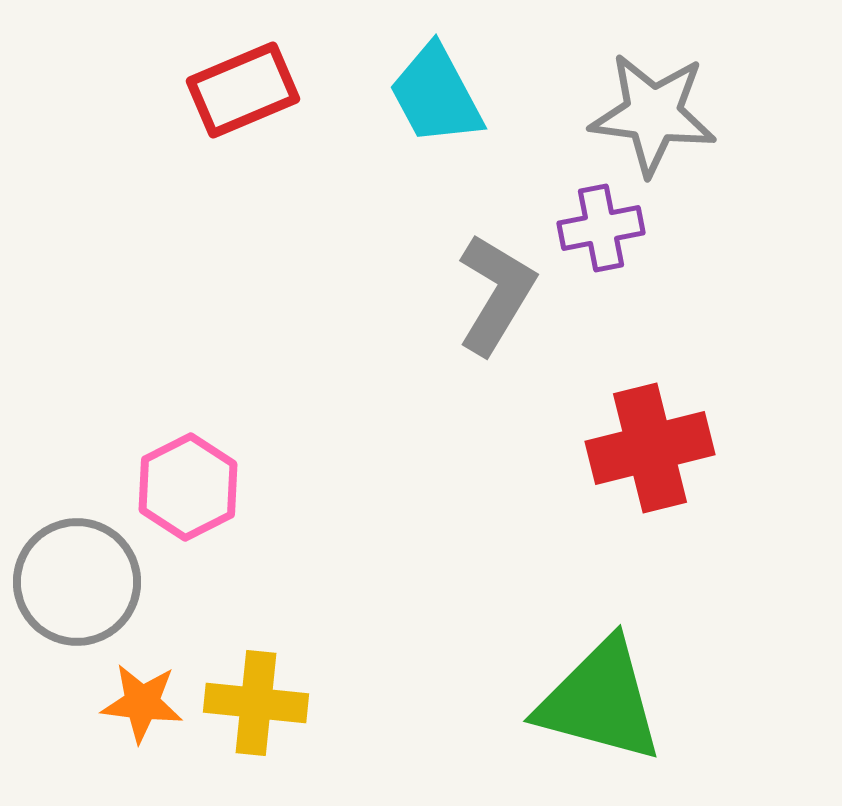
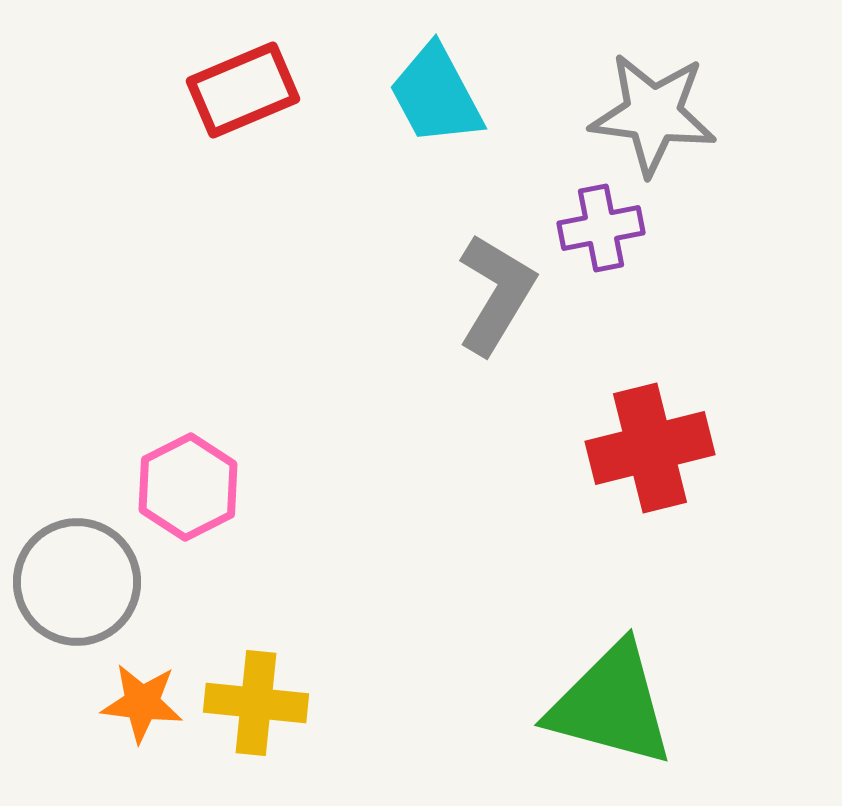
green triangle: moved 11 px right, 4 px down
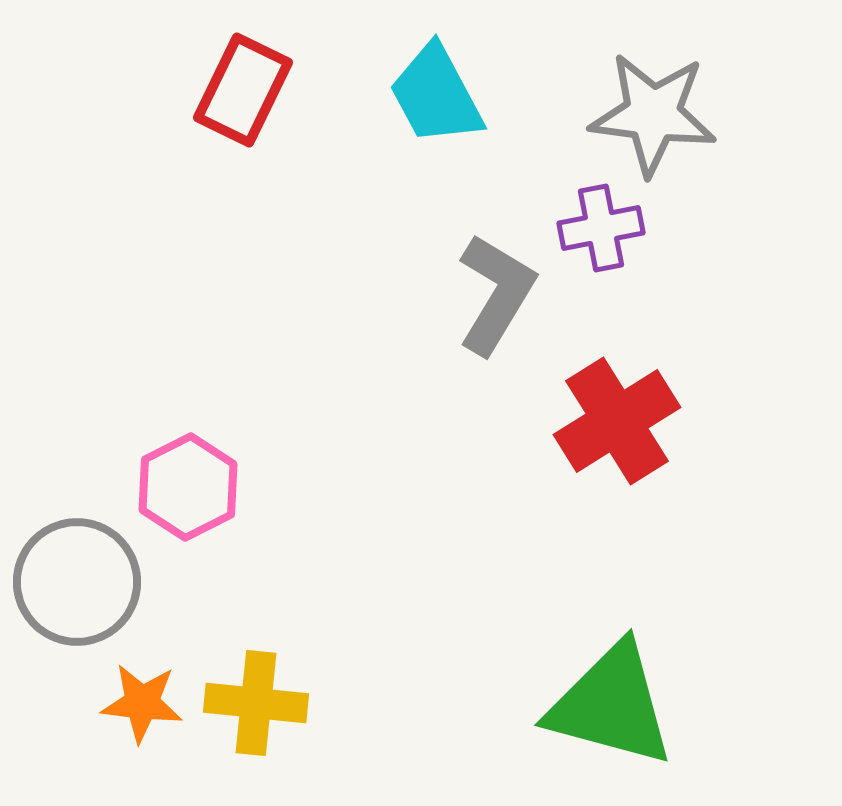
red rectangle: rotated 41 degrees counterclockwise
red cross: moved 33 px left, 27 px up; rotated 18 degrees counterclockwise
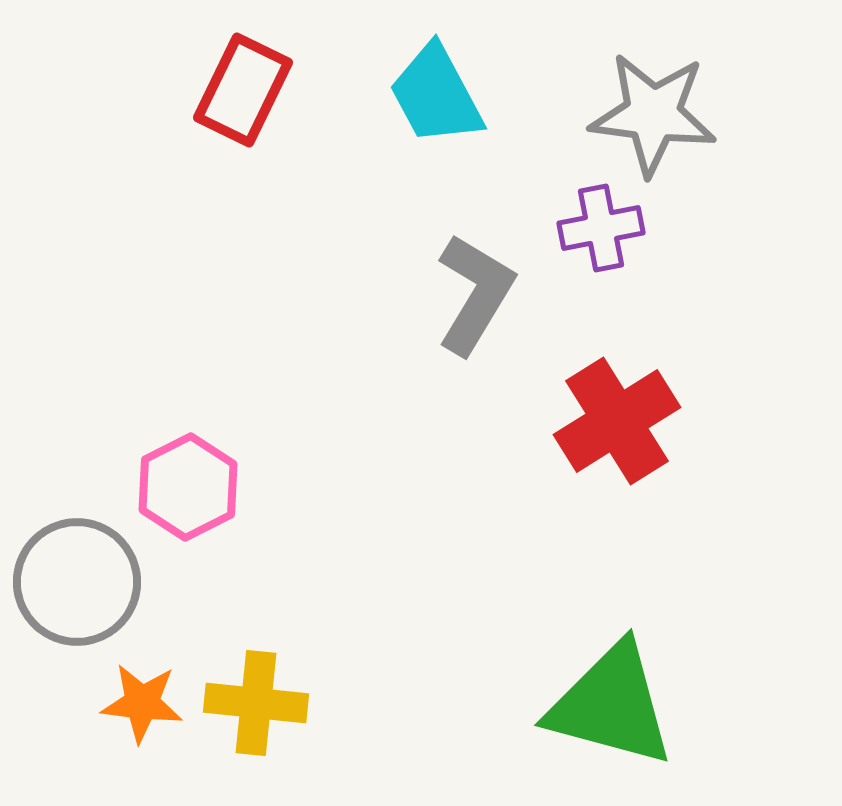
gray L-shape: moved 21 px left
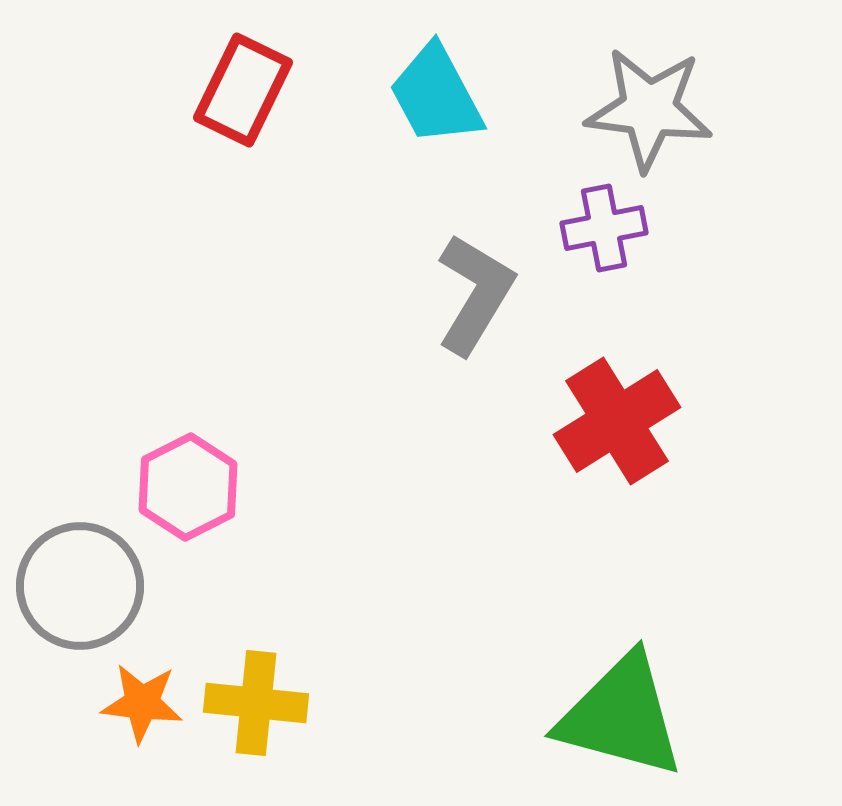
gray star: moved 4 px left, 5 px up
purple cross: moved 3 px right
gray circle: moved 3 px right, 4 px down
green triangle: moved 10 px right, 11 px down
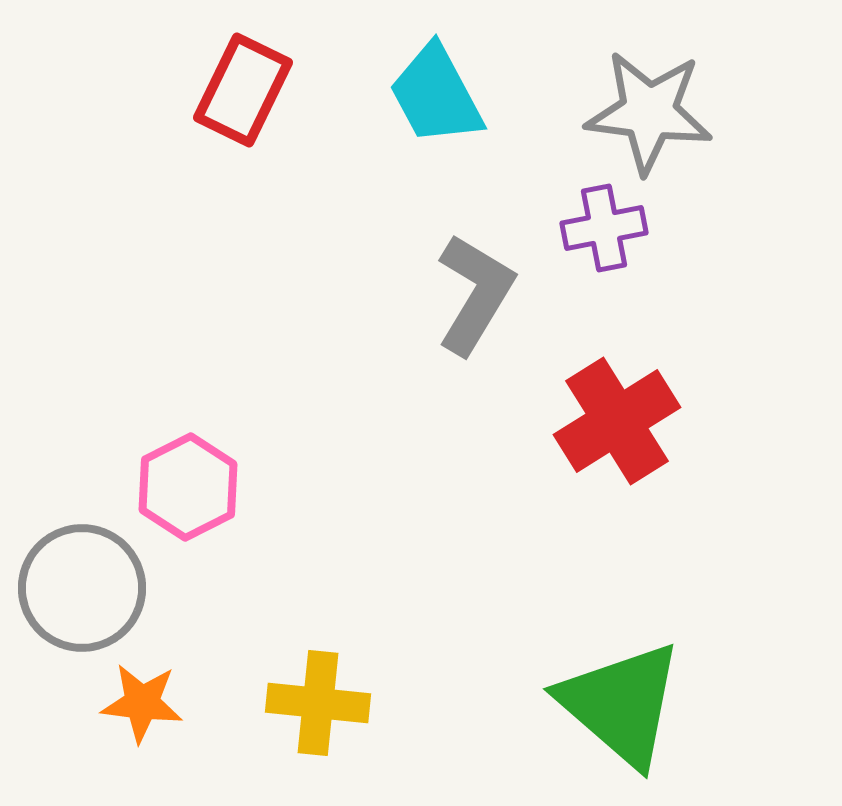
gray star: moved 3 px down
gray circle: moved 2 px right, 2 px down
yellow cross: moved 62 px right
green triangle: moved 12 px up; rotated 26 degrees clockwise
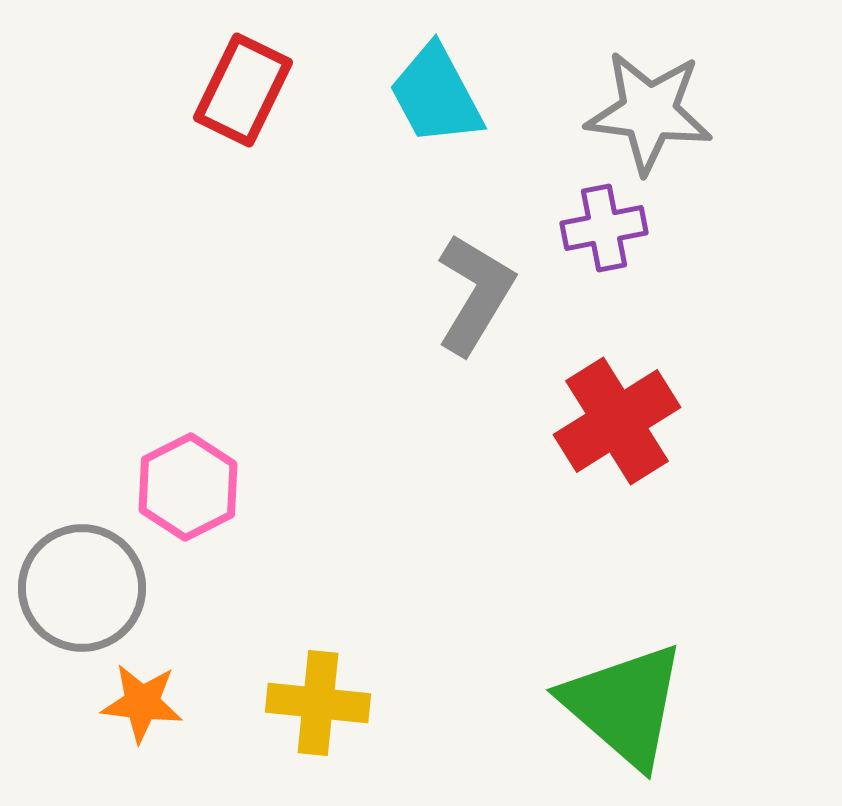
green triangle: moved 3 px right, 1 px down
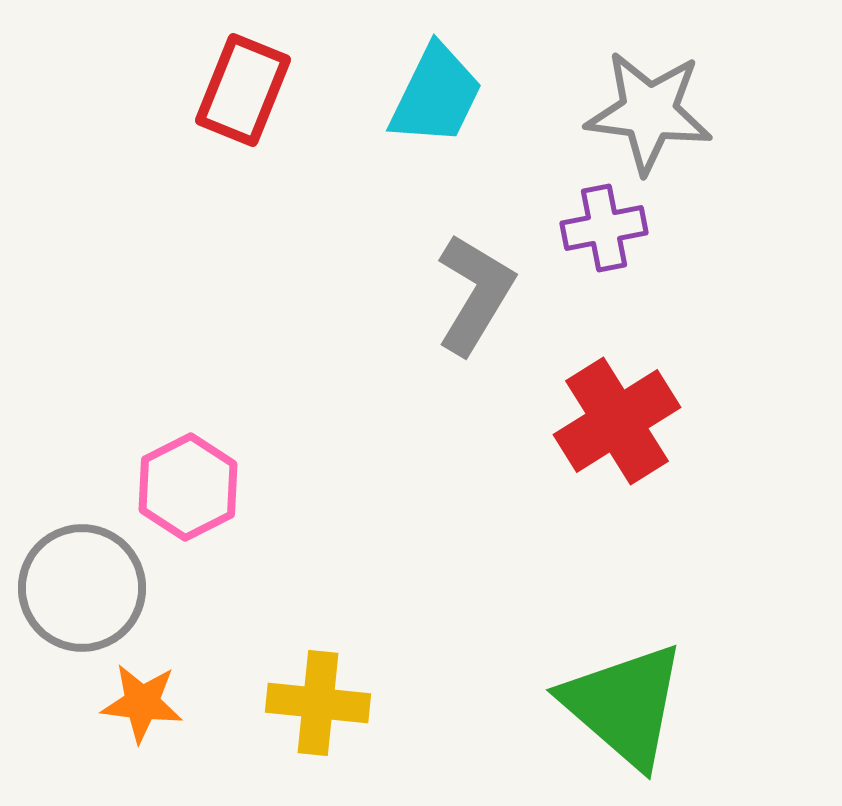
red rectangle: rotated 4 degrees counterclockwise
cyan trapezoid: rotated 126 degrees counterclockwise
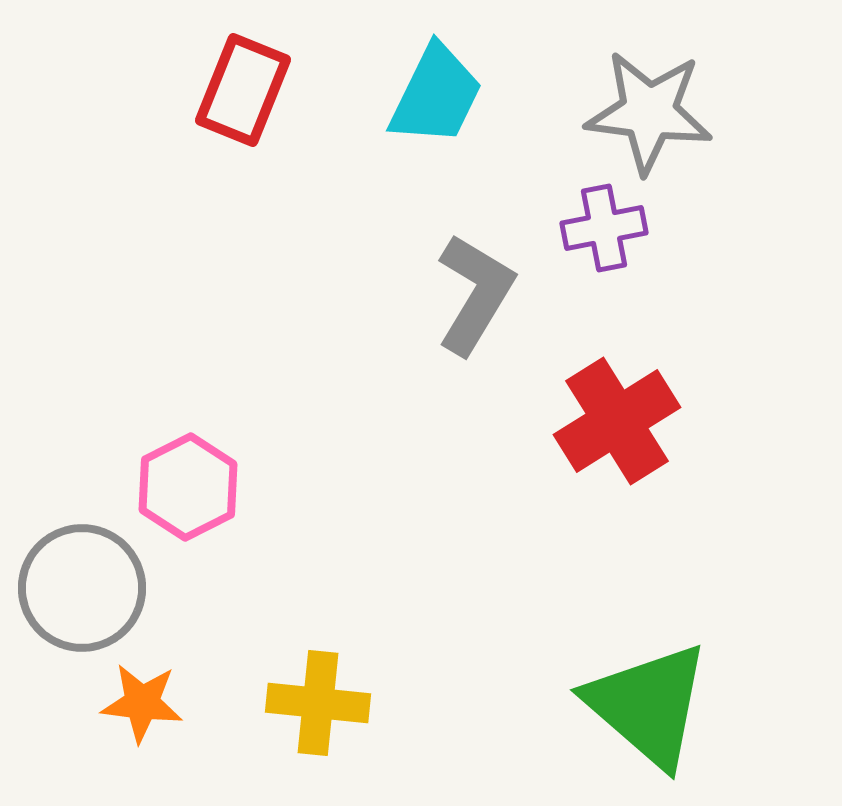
green triangle: moved 24 px right
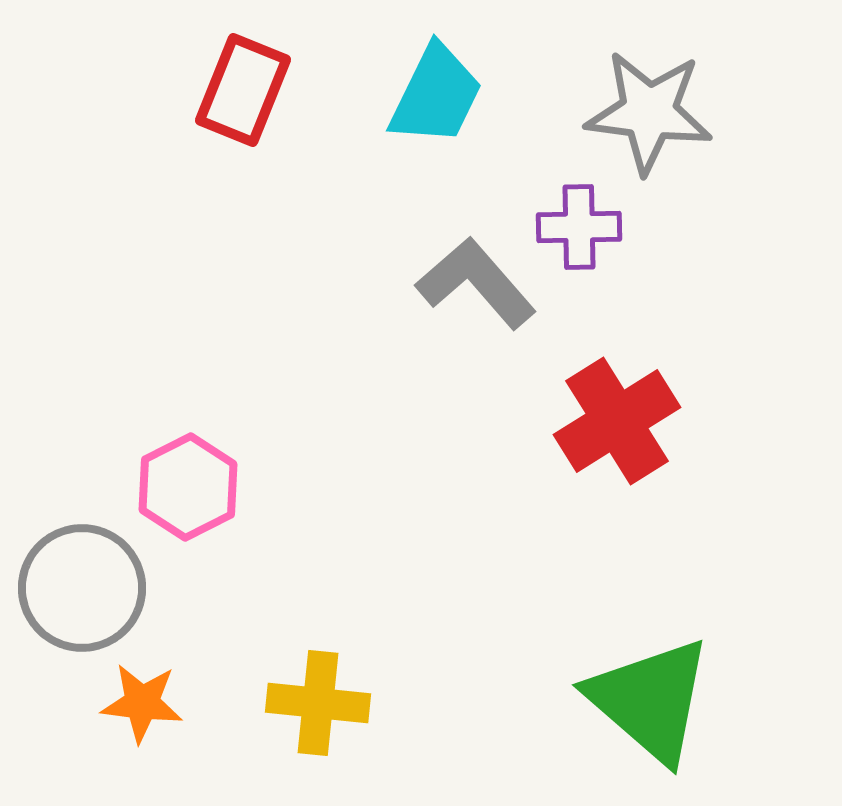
purple cross: moved 25 px left, 1 px up; rotated 10 degrees clockwise
gray L-shape: moved 1 px right, 11 px up; rotated 72 degrees counterclockwise
green triangle: moved 2 px right, 5 px up
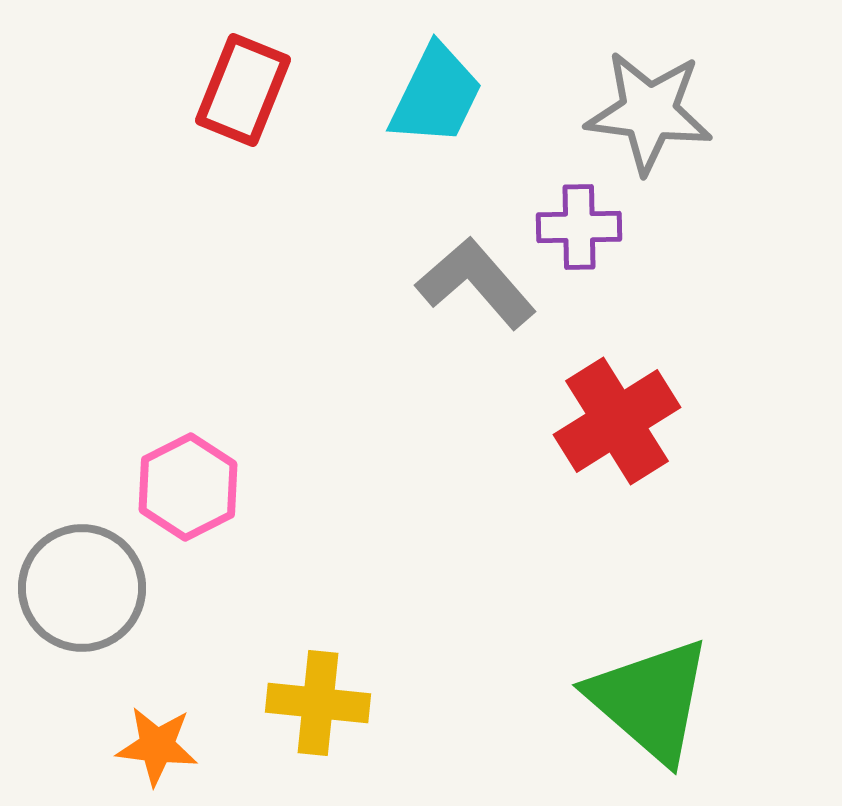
orange star: moved 15 px right, 43 px down
